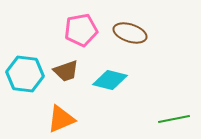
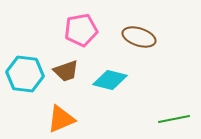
brown ellipse: moved 9 px right, 4 px down
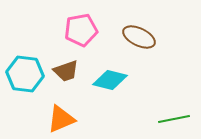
brown ellipse: rotated 8 degrees clockwise
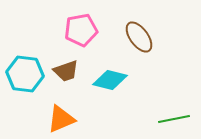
brown ellipse: rotated 28 degrees clockwise
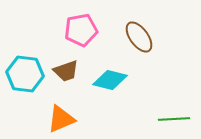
green line: rotated 8 degrees clockwise
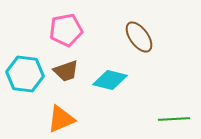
pink pentagon: moved 15 px left
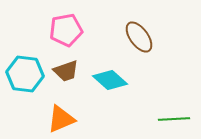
cyan diamond: rotated 28 degrees clockwise
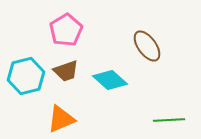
pink pentagon: rotated 20 degrees counterclockwise
brown ellipse: moved 8 px right, 9 px down
cyan hexagon: moved 1 px right, 2 px down; rotated 21 degrees counterclockwise
green line: moved 5 px left, 1 px down
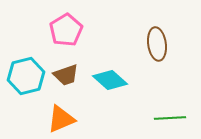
brown ellipse: moved 10 px right, 2 px up; rotated 28 degrees clockwise
brown trapezoid: moved 4 px down
green line: moved 1 px right, 2 px up
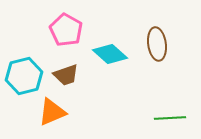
pink pentagon: rotated 12 degrees counterclockwise
cyan hexagon: moved 2 px left
cyan diamond: moved 26 px up
orange triangle: moved 9 px left, 7 px up
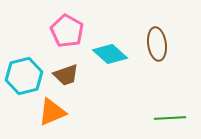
pink pentagon: moved 1 px right, 1 px down
